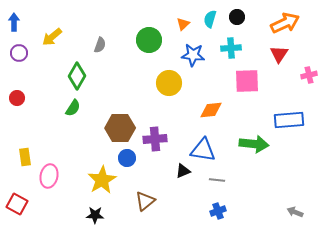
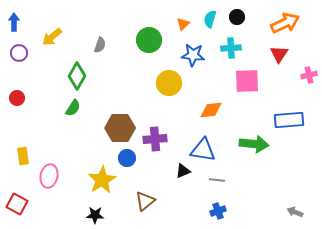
yellow rectangle: moved 2 px left, 1 px up
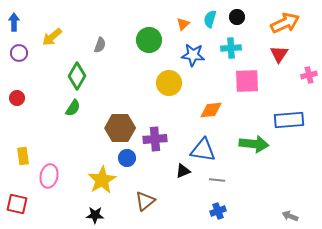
red square: rotated 15 degrees counterclockwise
gray arrow: moved 5 px left, 4 px down
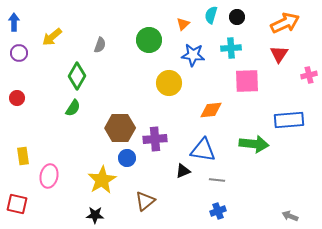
cyan semicircle: moved 1 px right, 4 px up
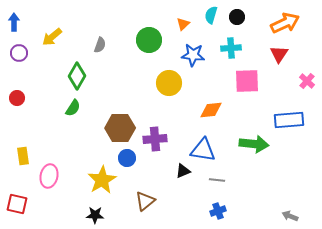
pink cross: moved 2 px left, 6 px down; rotated 35 degrees counterclockwise
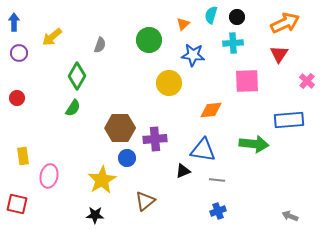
cyan cross: moved 2 px right, 5 px up
